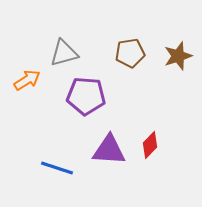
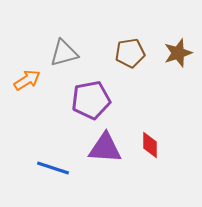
brown star: moved 3 px up
purple pentagon: moved 5 px right, 4 px down; rotated 15 degrees counterclockwise
red diamond: rotated 44 degrees counterclockwise
purple triangle: moved 4 px left, 2 px up
blue line: moved 4 px left
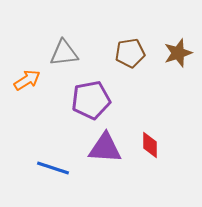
gray triangle: rotated 8 degrees clockwise
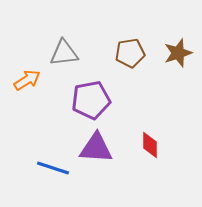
purple triangle: moved 9 px left
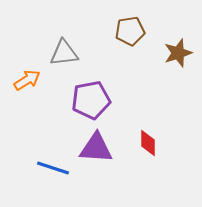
brown pentagon: moved 22 px up
red diamond: moved 2 px left, 2 px up
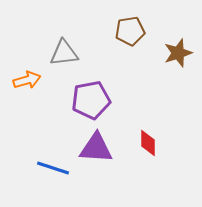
orange arrow: rotated 16 degrees clockwise
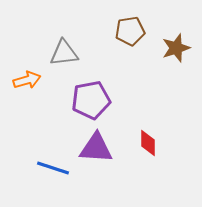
brown star: moved 2 px left, 5 px up
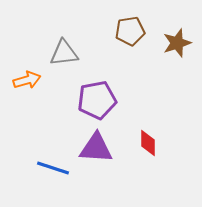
brown star: moved 1 px right, 5 px up
purple pentagon: moved 6 px right
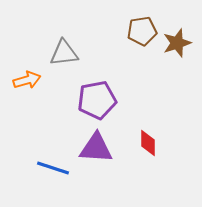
brown pentagon: moved 12 px right
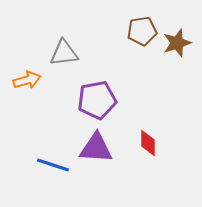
blue line: moved 3 px up
